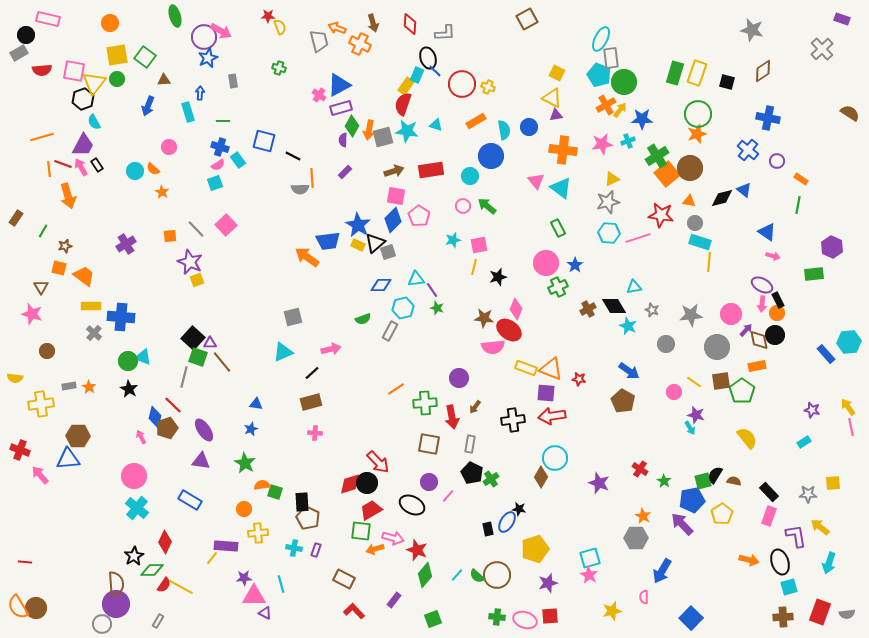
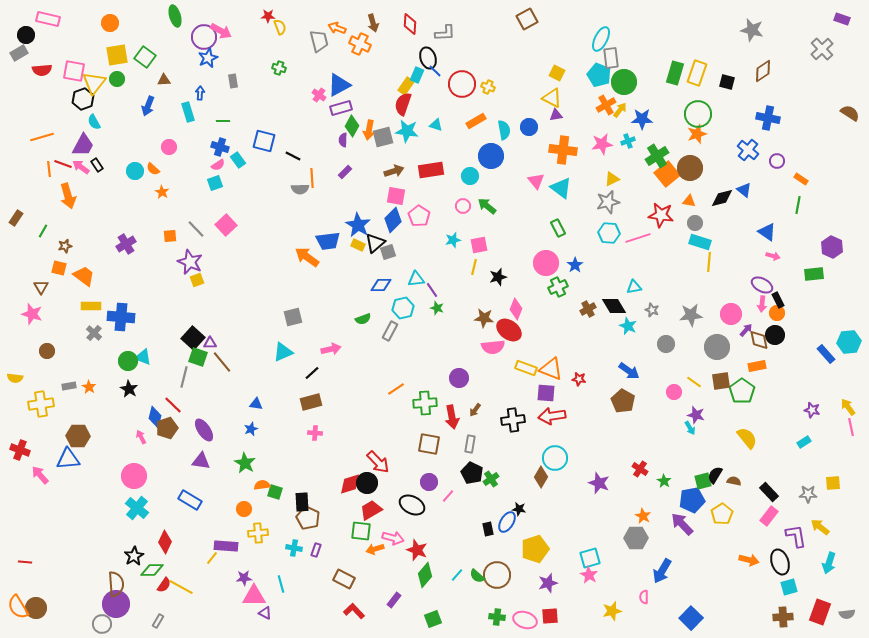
pink arrow at (81, 167): rotated 24 degrees counterclockwise
brown arrow at (475, 407): moved 3 px down
pink rectangle at (769, 516): rotated 18 degrees clockwise
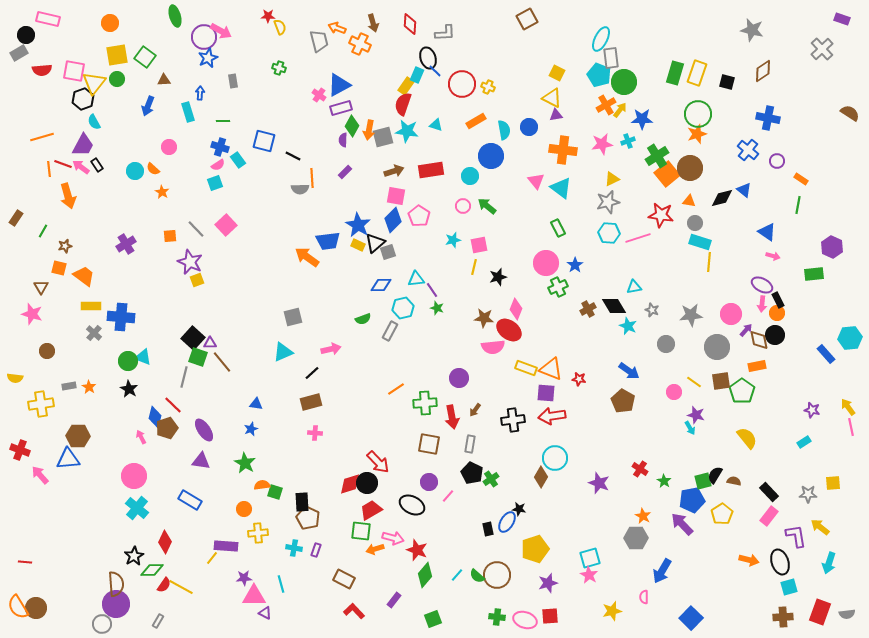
cyan hexagon at (849, 342): moved 1 px right, 4 px up
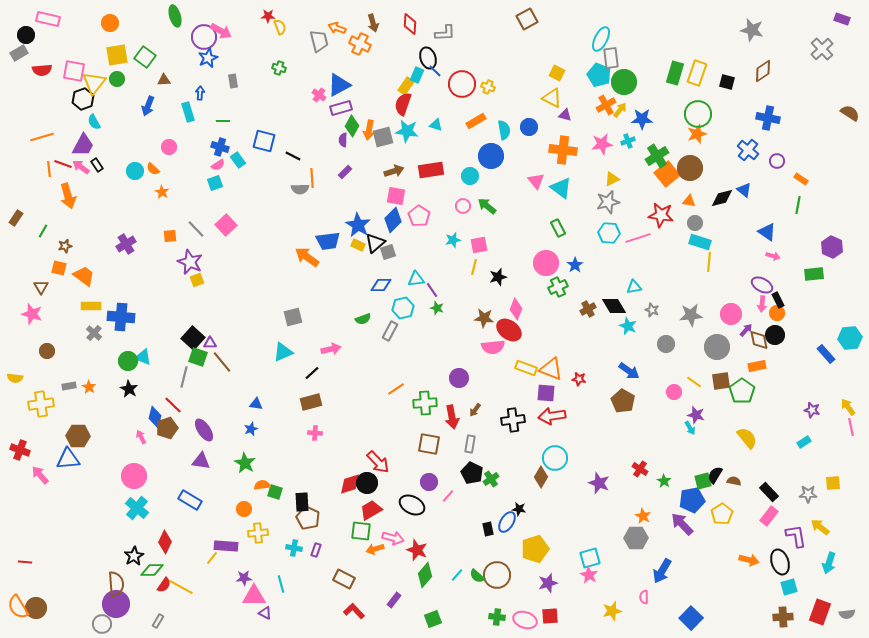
purple triangle at (556, 115): moved 9 px right; rotated 24 degrees clockwise
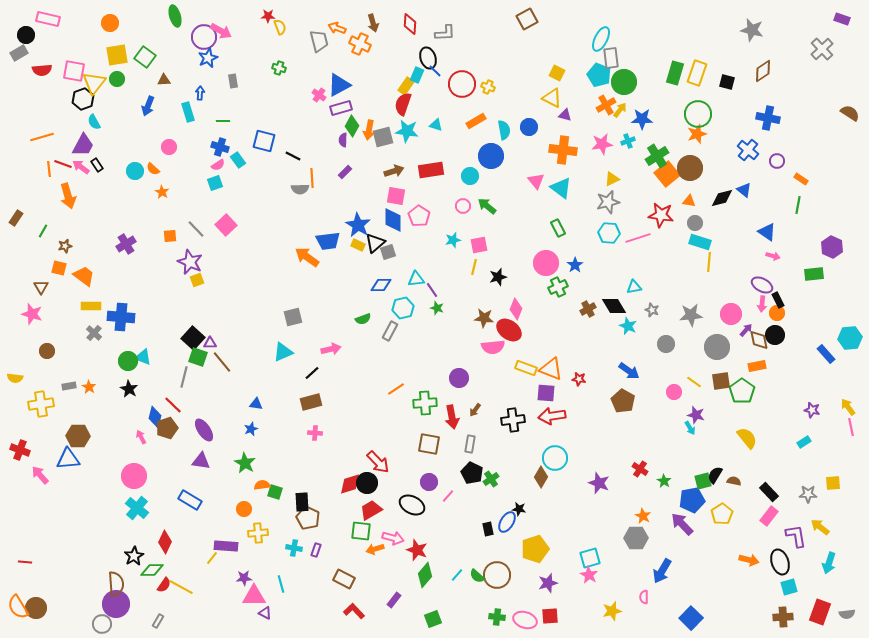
blue diamond at (393, 220): rotated 45 degrees counterclockwise
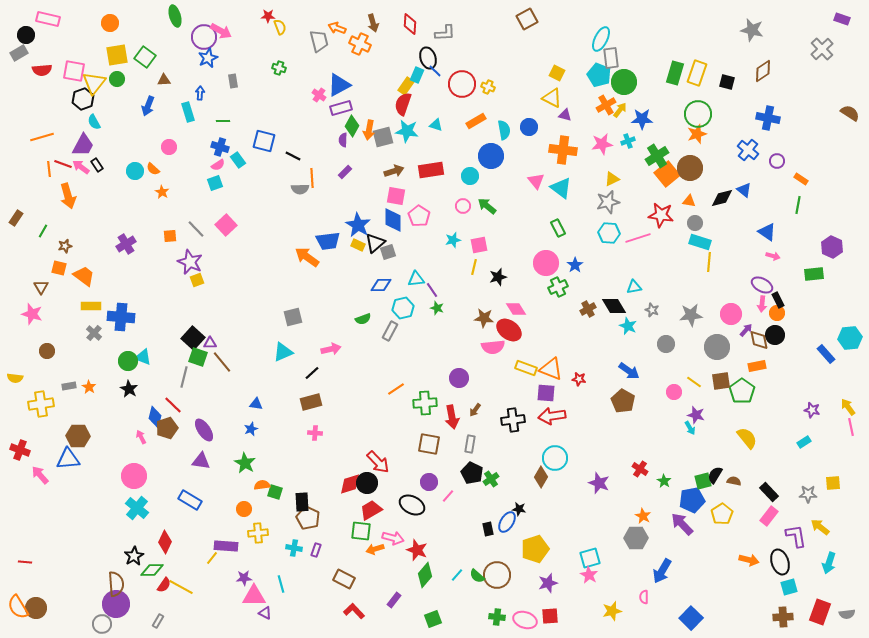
pink diamond at (516, 309): rotated 55 degrees counterclockwise
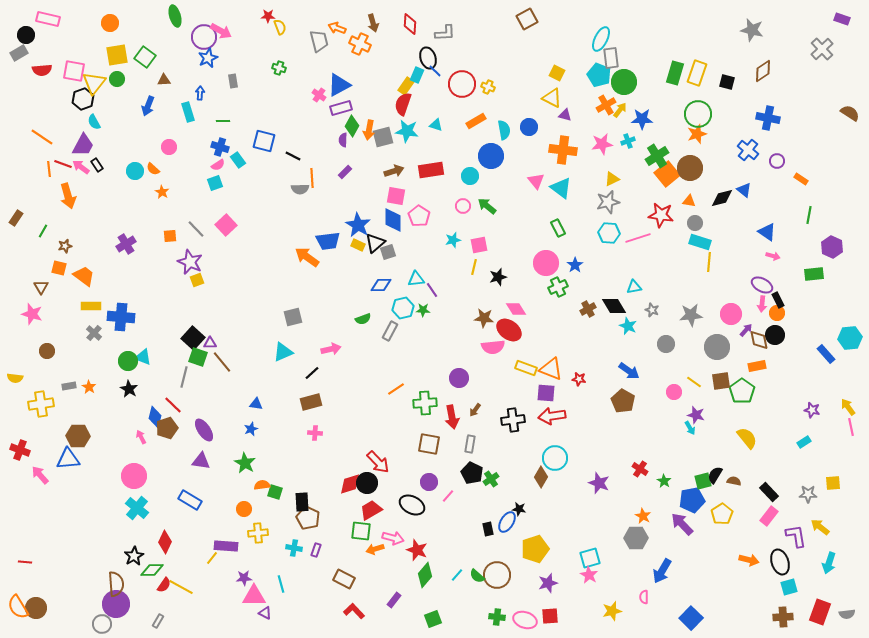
orange line at (42, 137): rotated 50 degrees clockwise
green line at (798, 205): moved 11 px right, 10 px down
green star at (437, 308): moved 14 px left, 2 px down; rotated 16 degrees counterclockwise
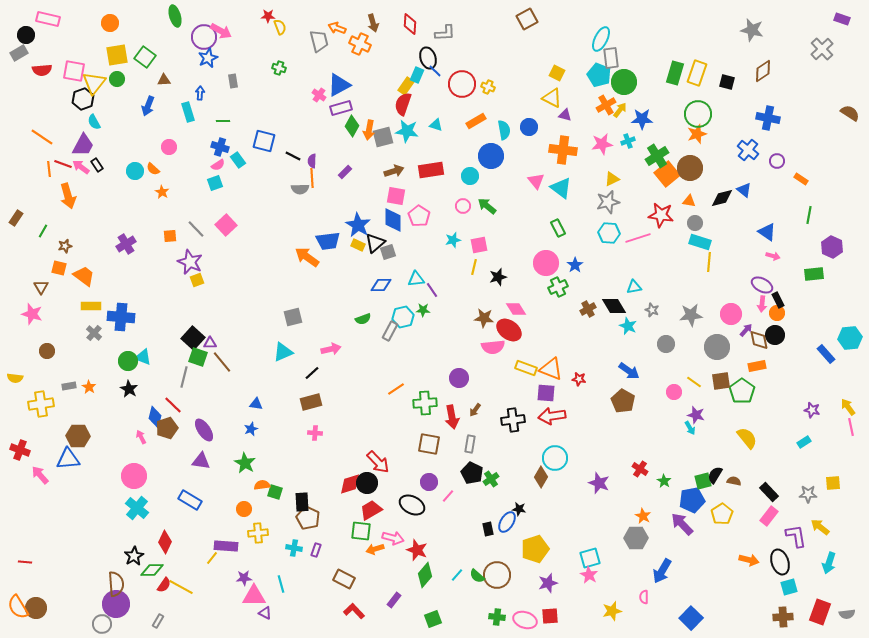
purple semicircle at (343, 140): moved 31 px left, 21 px down
cyan hexagon at (403, 308): moved 9 px down
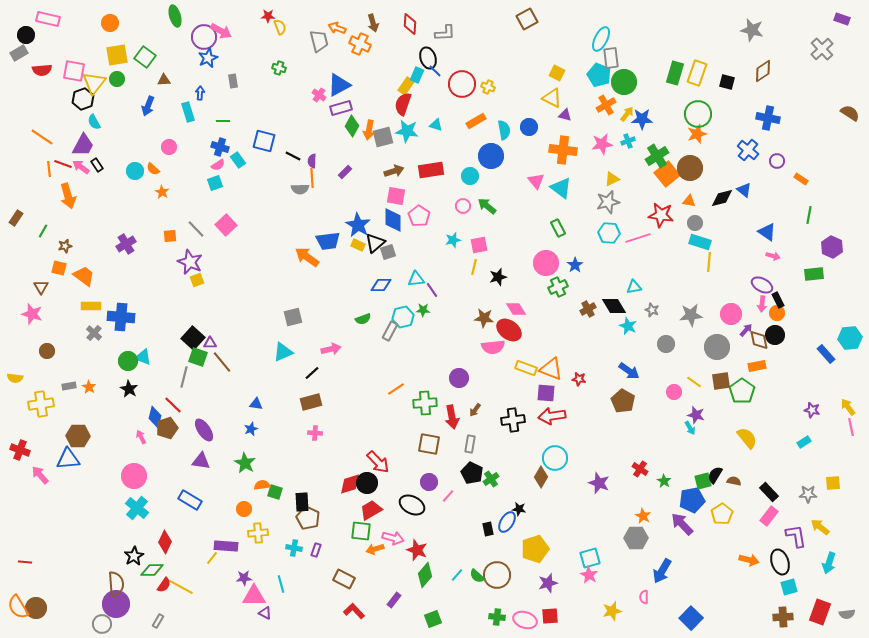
yellow arrow at (620, 110): moved 7 px right, 4 px down
